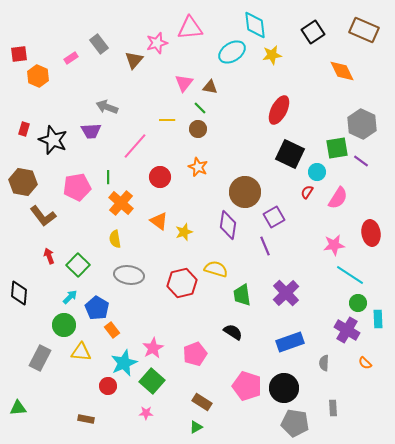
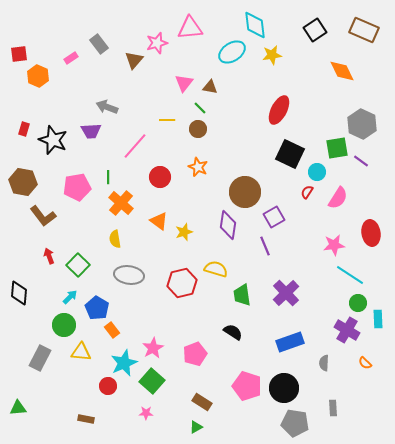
black square at (313, 32): moved 2 px right, 2 px up
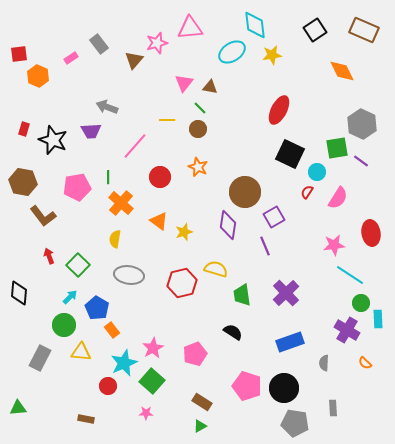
yellow semicircle at (115, 239): rotated 18 degrees clockwise
green circle at (358, 303): moved 3 px right
green triangle at (196, 427): moved 4 px right, 1 px up
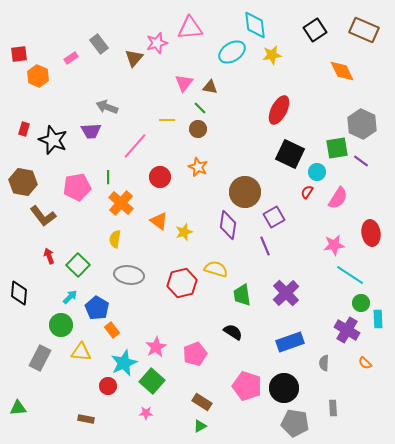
brown triangle at (134, 60): moved 2 px up
green circle at (64, 325): moved 3 px left
pink star at (153, 348): moved 3 px right, 1 px up
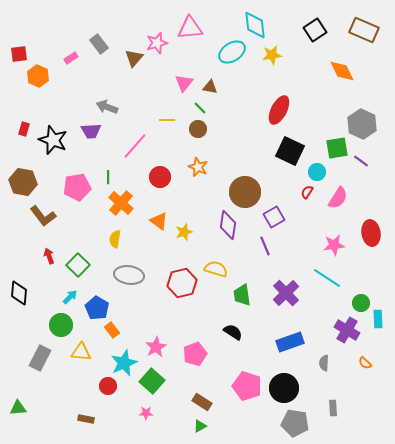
black square at (290, 154): moved 3 px up
cyan line at (350, 275): moved 23 px left, 3 px down
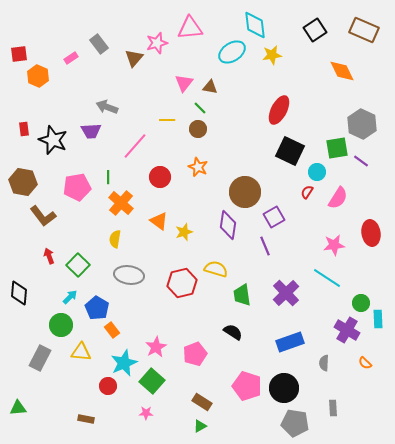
red rectangle at (24, 129): rotated 24 degrees counterclockwise
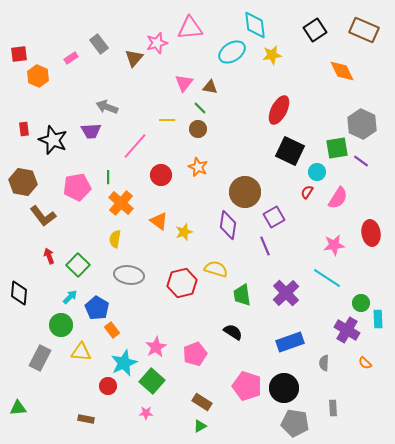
red circle at (160, 177): moved 1 px right, 2 px up
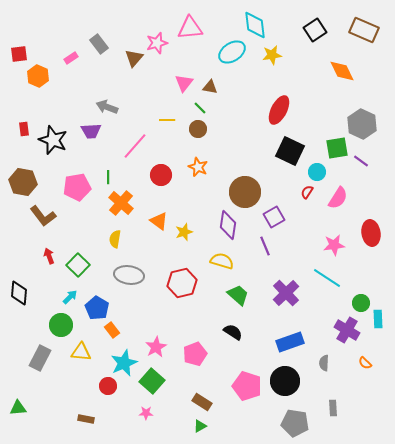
yellow semicircle at (216, 269): moved 6 px right, 8 px up
green trapezoid at (242, 295): moved 4 px left; rotated 140 degrees clockwise
black circle at (284, 388): moved 1 px right, 7 px up
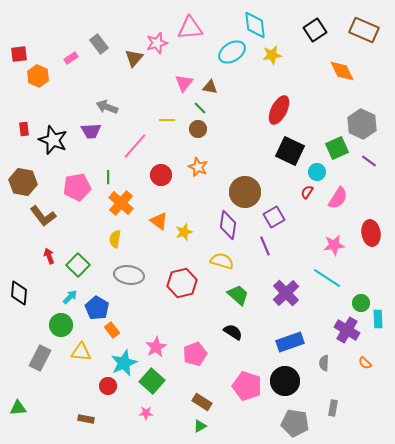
green square at (337, 148): rotated 15 degrees counterclockwise
purple line at (361, 161): moved 8 px right
gray rectangle at (333, 408): rotated 14 degrees clockwise
